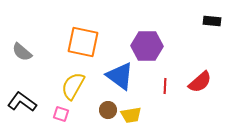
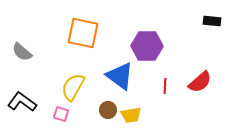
orange square: moved 9 px up
yellow semicircle: moved 1 px down
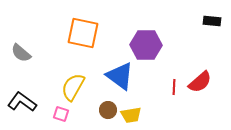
purple hexagon: moved 1 px left, 1 px up
gray semicircle: moved 1 px left, 1 px down
red line: moved 9 px right, 1 px down
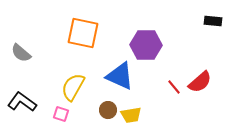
black rectangle: moved 1 px right
blue triangle: rotated 12 degrees counterclockwise
red line: rotated 42 degrees counterclockwise
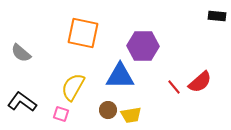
black rectangle: moved 4 px right, 5 px up
purple hexagon: moved 3 px left, 1 px down
blue triangle: rotated 24 degrees counterclockwise
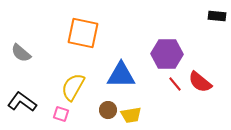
purple hexagon: moved 24 px right, 8 px down
blue triangle: moved 1 px right, 1 px up
red semicircle: rotated 80 degrees clockwise
red line: moved 1 px right, 3 px up
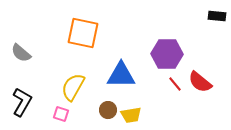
black L-shape: rotated 84 degrees clockwise
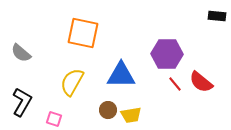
red semicircle: moved 1 px right
yellow semicircle: moved 1 px left, 5 px up
pink square: moved 7 px left, 5 px down
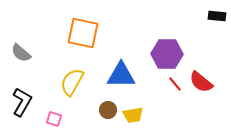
yellow trapezoid: moved 2 px right
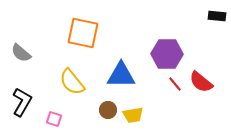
yellow semicircle: rotated 68 degrees counterclockwise
